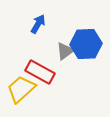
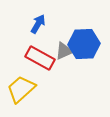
blue hexagon: moved 2 px left
gray triangle: moved 1 px left; rotated 12 degrees clockwise
red rectangle: moved 14 px up
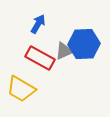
yellow trapezoid: rotated 108 degrees counterclockwise
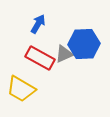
gray triangle: moved 3 px down
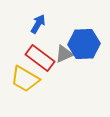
red rectangle: rotated 8 degrees clockwise
yellow trapezoid: moved 4 px right, 10 px up
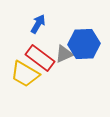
yellow trapezoid: moved 5 px up
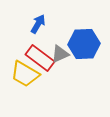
gray triangle: moved 4 px left
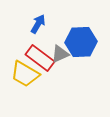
blue hexagon: moved 3 px left, 2 px up
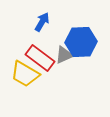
blue arrow: moved 4 px right, 2 px up
gray triangle: moved 4 px right, 1 px down
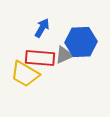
blue arrow: moved 6 px down
red rectangle: rotated 32 degrees counterclockwise
